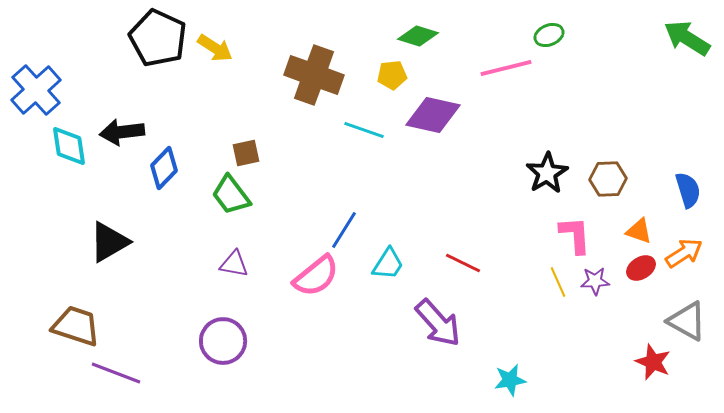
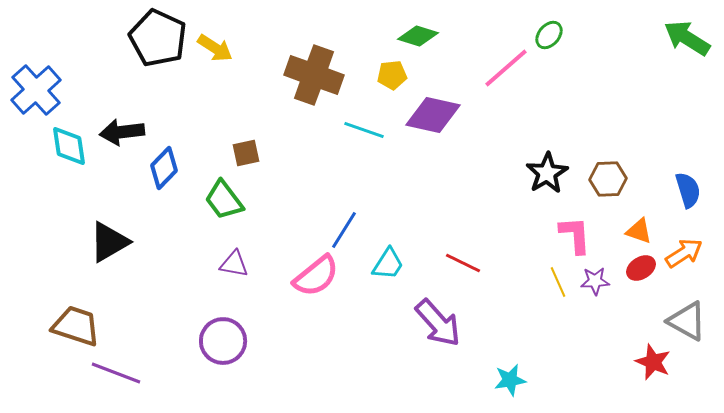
green ellipse: rotated 28 degrees counterclockwise
pink line: rotated 27 degrees counterclockwise
green trapezoid: moved 7 px left, 5 px down
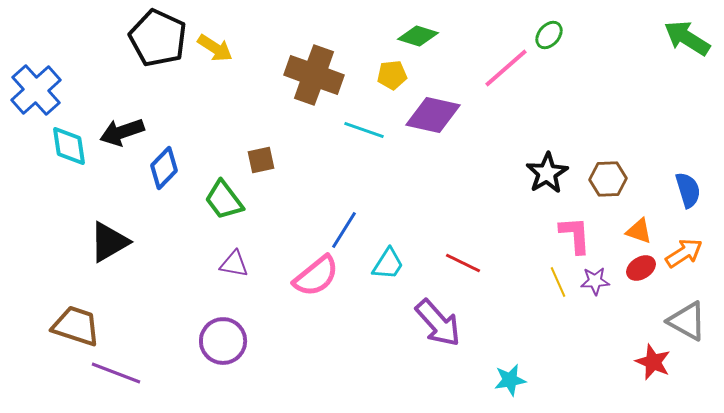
black arrow: rotated 12 degrees counterclockwise
brown square: moved 15 px right, 7 px down
